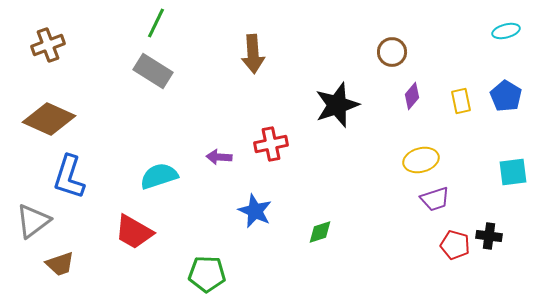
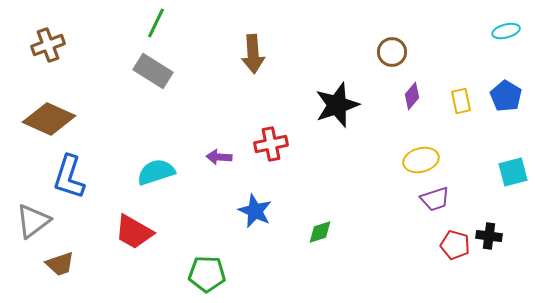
cyan square: rotated 8 degrees counterclockwise
cyan semicircle: moved 3 px left, 4 px up
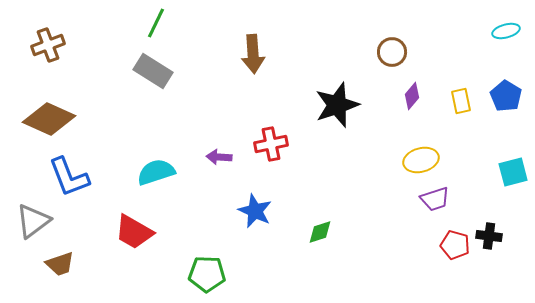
blue L-shape: rotated 39 degrees counterclockwise
